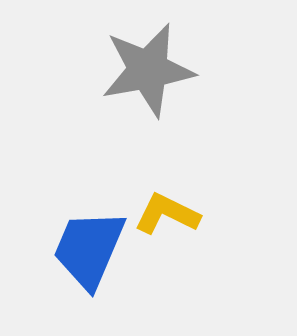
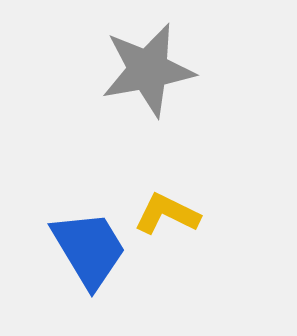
blue trapezoid: rotated 126 degrees clockwise
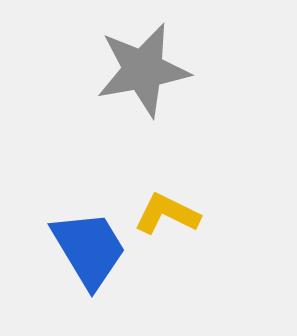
gray star: moved 5 px left
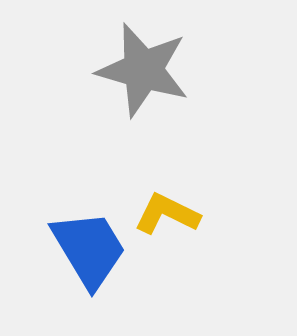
gray star: rotated 26 degrees clockwise
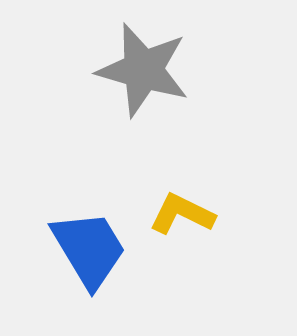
yellow L-shape: moved 15 px right
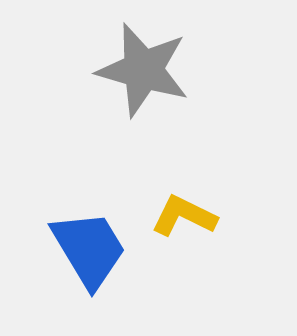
yellow L-shape: moved 2 px right, 2 px down
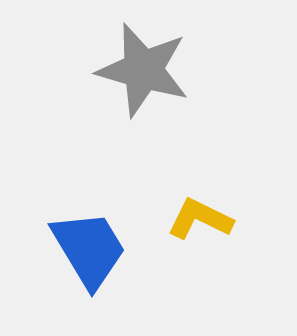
yellow L-shape: moved 16 px right, 3 px down
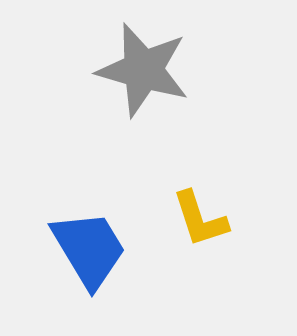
yellow L-shape: rotated 134 degrees counterclockwise
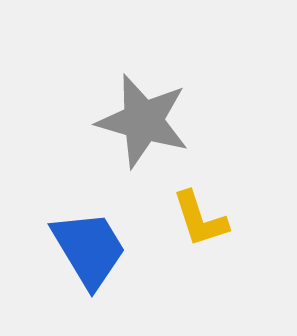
gray star: moved 51 px down
